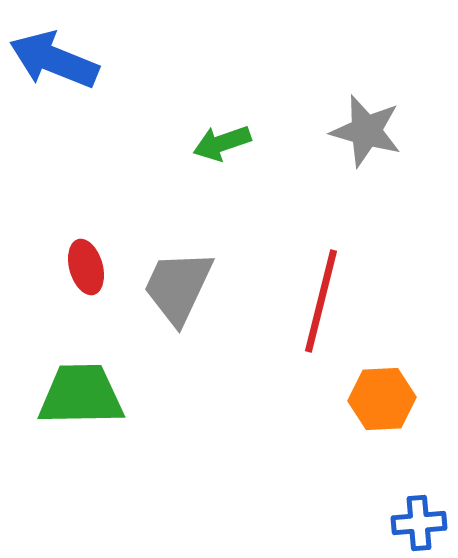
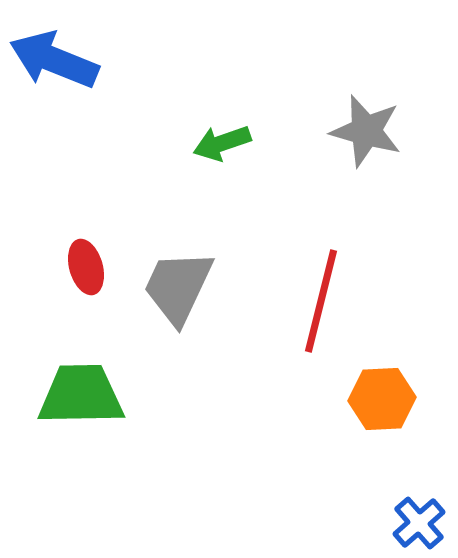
blue cross: rotated 36 degrees counterclockwise
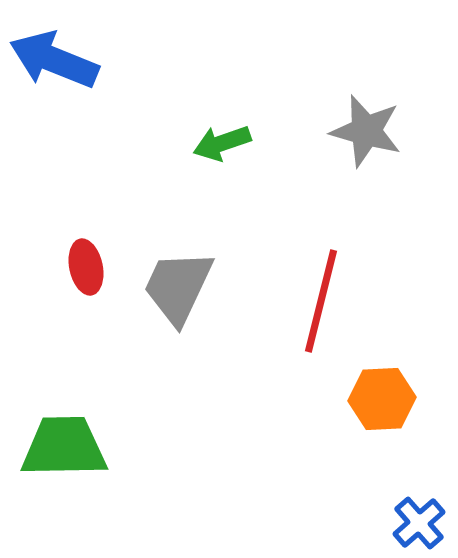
red ellipse: rotated 4 degrees clockwise
green trapezoid: moved 17 px left, 52 px down
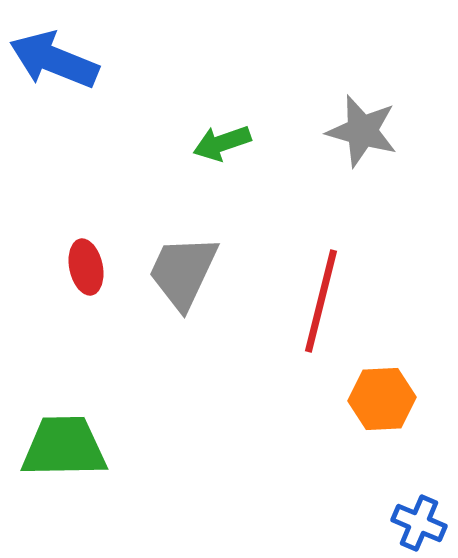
gray star: moved 4 px left
gray trapezoid: moved 5 px right, 15 px up
blue cross: rotated 26 degrees counterclockwise
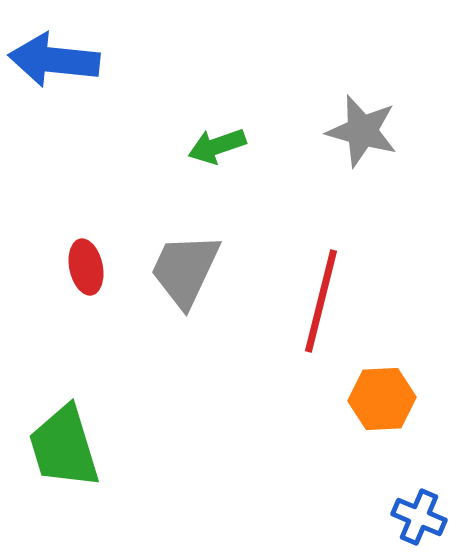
blue arrow: rotated 16 degrees counterclockwise
green arrow: moved 5 px left, 3 px down
gray trapezoid: moved 2 px right, 2 px up
green trapezoid: rotated 106 degrees counterclockwise
blue cross: moved 6 px up
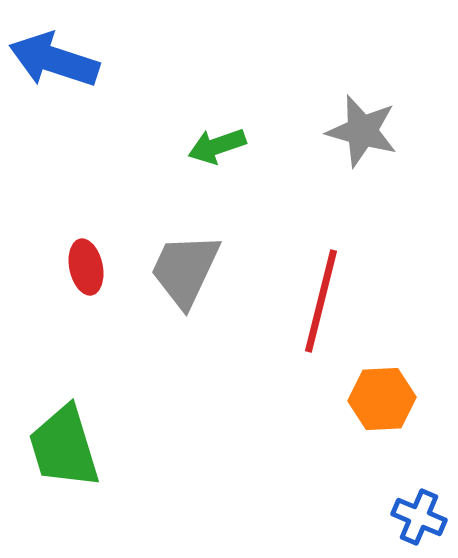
blue arrow: rotated 12 degrees clockwise
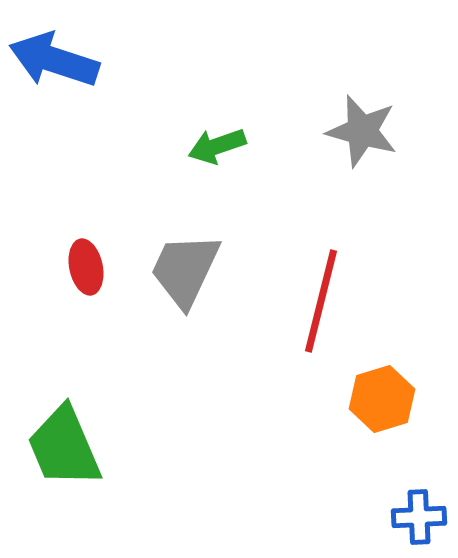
orange hexagon: rotated 14 degrees counterclockwise
green trapezoid: rotated 6 degrees counterclockwise
blue cross: rotated 26 degrees counterclockwise
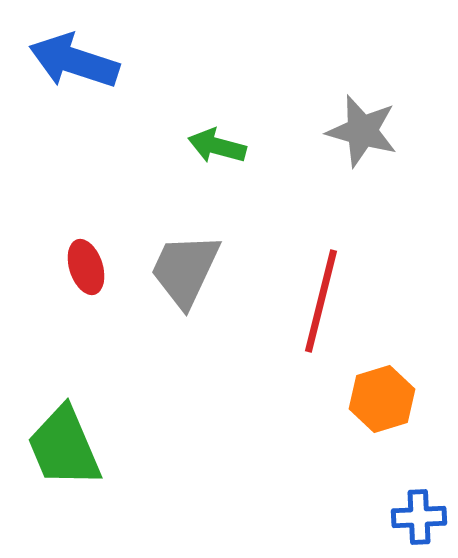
blue arrow: moved 20 px right, 1 px down
green arrow: rotated 34 degrees clockwise
red ellipse: rotated 6 degrees counterclockwise
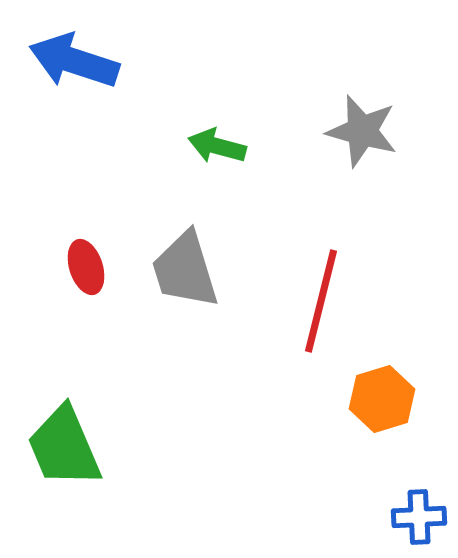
gray trapezoid: rotated 42 degrees counterclockwise
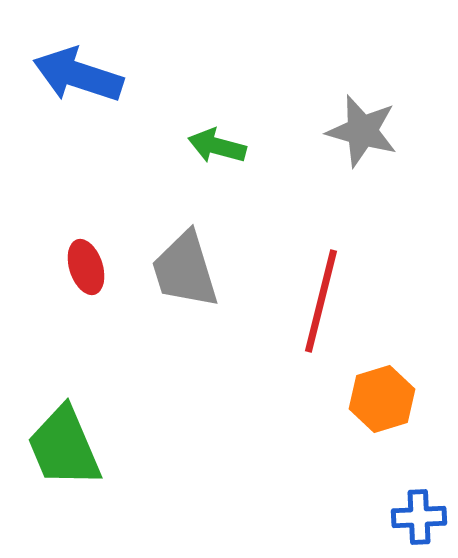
blue arrow: moved 4 px right, 14 px down
